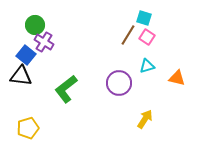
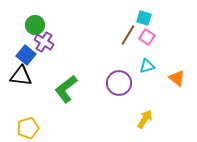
orange triangle: rotated 24 degrees clockwise
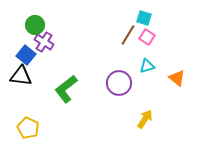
yellow pentagon: rotated 30 degrees counterclockwise
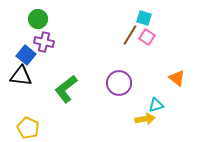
green circle: moved 3 px right, 6 px up
brown line: moved 2 px right
purple cross: rotated 18 degrees counterclockwise
cyan triangle: moved 9 px right, 39 px down
yellow arrow: rotated 48 degrees clockwise
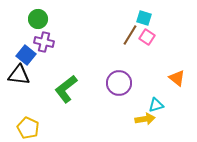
black triangle: moved 2 px left, 1 px up
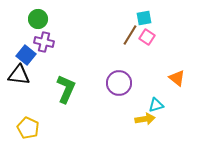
cyan square: rotated 28 degrees counterclockwise
green L-shape: rotated 152 degrees clockwise
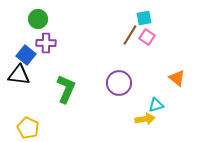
purple cross: moved 2 px right, 1 px down; rotated 12 degrees counterclockwise
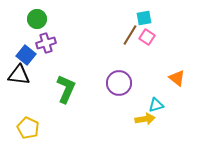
green circle: moved 1 px left
purple cross: rotated 18 degrees counterclockwise
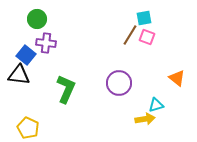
pink square: rotated 14 degrees counterclockwise
purple cross: rotated 24 degrees clockwise
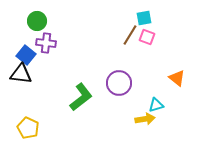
green circle: moved 2 px down
black triangle: moved 2 px right, 1 px up
green L-shape: moved 15 px right, 8 px down; rotated 28 degrees clockwise
